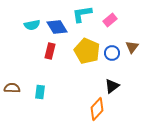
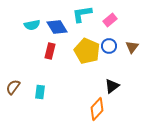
blue circle: moved 3 px left, 7 px up
brown semicircle: moved 1 px right, 1 px up; rotated 56 degrees counterclockwise
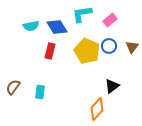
cyan semicircle: moved 1 px left, 1 px down
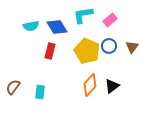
cyan L-shape: moved 1 px right, 1 px down
orange diamond: moved 7 px left, 24 px up
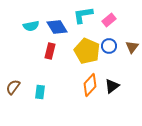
pink rectangle: moved 1 px left
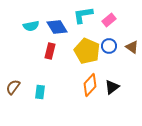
brown triangle: rotated 32 degrees counterclockwise
black triangle: moved 1 px down
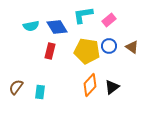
yellow pentagon: rotated 15 degrees counterclockwise
brown semicircle: moved 3 px right
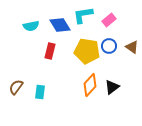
blue diamond: moved 3 px right, 2 px up
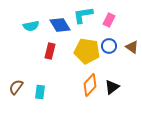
pink rectangle: rotated 24 degrees counterclockwise
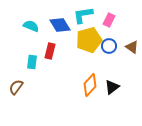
cyan semicircle: rotated 147 degrees counterclockwise
yellow pentagon: moved 2 px right, 11 px up; rotated 25 degrees counterclockwise
cyan rectangle: moved 8 px left, 30 px up
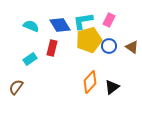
cyan L-shape: moved 6 px down
red rectangle: moved 2 px right, 3 px up
cyan rectangle: moved 2 px left, 3 px up; rotated 48 degrees clockwise
orange diamond: moved 3 px up
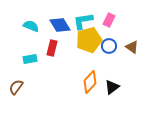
cyan rectangle: rotated 24 degrees clockwise
